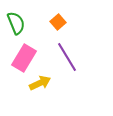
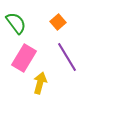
green semicircle: rotated 15 degrees counterclockwise
yellow arrow: rotated 50 degrees counterclockwise
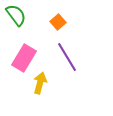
green semicircle: moved 8 px up
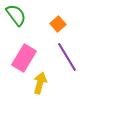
orange square: moved 2 px down
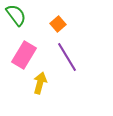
pink rectangle: moved 3 px up
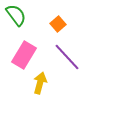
purple line: rotated 12 degrees counterclockwise
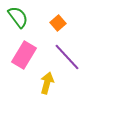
green semicircle: moved 2 px right, 2 px down
orange square: moved 1 px up
yellow arrow: moved 7 px right
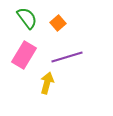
green semicircle: moved 9 px right, 1 px down
purple line: rotated 64 degrees counterclockwise
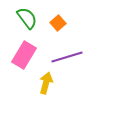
yellow arrow: moved 1 px left
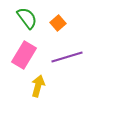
yellow arrow: moved 8 px left, 3 px down
